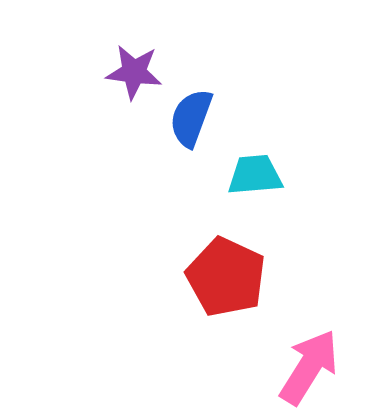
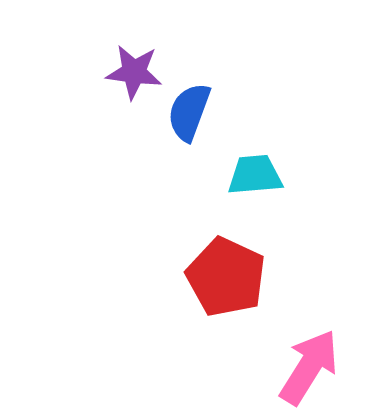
blue semicircle: moved 2 px left, 6 px up
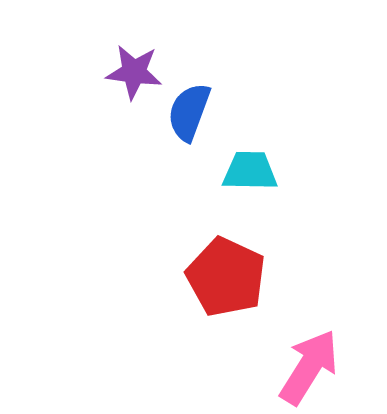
cyan trapezoid: moved 5 px left, 4 px up; rotated 6 degrees clockwise
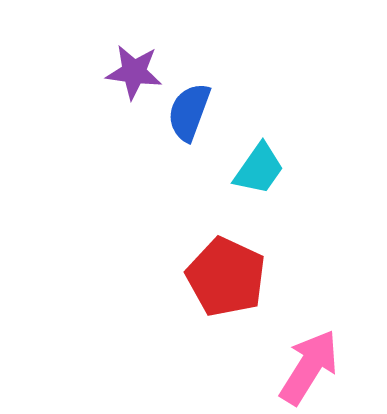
cyan trapezoid: moved 9 px right, 2 px up; rotated 124 degrees clockwise
